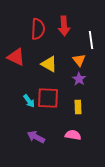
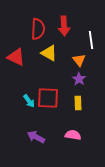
yellow triangle: moved 11 px up
yellow rectangle: moved 4 px up
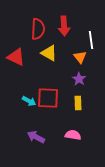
orange triangle: moved 1 px right, 3 px up
cyan arrow: rotated 24 degrees counterclockwise
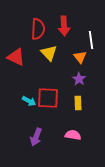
yellow triangle: rotated 18 degrees clockwise
purple arrow: rotated 96 degrees counterclockwise
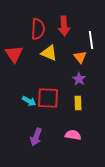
yellow triangle: rotated 24 degrees counterclockwise
red triangle: moved 2 px left, 3 px up; rotated 30 degrees clockwise
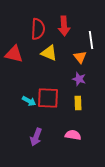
red triangle: rotated 42 degrees counterclockwise
purple star: rotated 16 degrees counterclockwise
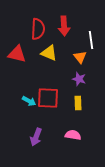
red triangle: moved 3 px right
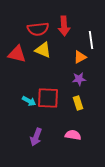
red semicircle: rotated 80 degrees clockwise
yellow triangle: moved 6 px left, 3 px up
orange triangle: rotated 40 degrees clockwise
purple star: rotated 24 degrees counterclockwise
yellow rectangle: rotated 16 degrees counterclockwise
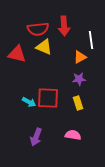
yellow triangle: moved 1 px right, 3 px up
cyan arrow: moved 1 px down
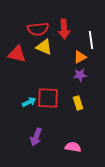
red arrow: moved 3 px down
purple star: moved 1 px right, 4 px up
cyan arrow: rotated 56 degrees counterclockwise
pink semicircle: moved 12 px down
